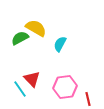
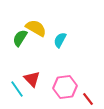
green semicircle: rotated 30 degrees counterclockwise
cyan semicircle: moved 4 px up
cyan line: moved 3 px left
red line: rotated 24 degrees counterclockwise
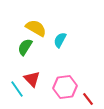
green semicircle: moved 5 px right, 9 px down
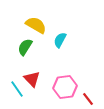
yellow semicircle: moved 3 px up
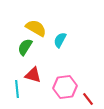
yellow semicircle: moved 3 px down
red triangle: moved 1 px right, 4 px up; rotated 30 degrees counterclockwise
cyan line: rotated 30 degrees clockwise
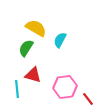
green semicircle: moved 1 px right, 1 px down
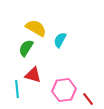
pink hexagon: moved 1 px left, 3 px down
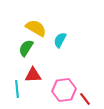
red triangle: rotated 18 degrees counterclockwise
red line: moved 3 px left
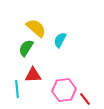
yellow semicircle: rotated 10 degrees clockwise
